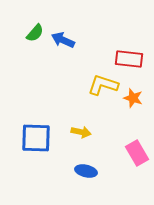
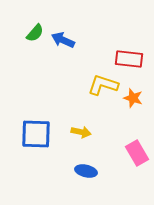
blue square: moved 4 px up
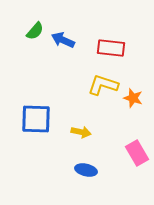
green semicircle: moved 2 px up
red rectangle: moved 18 px left, 11 px up
blue square: moved 15 px up
blue ellipse: moved 1 px up
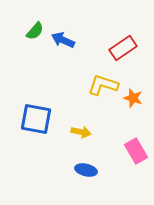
red rectangle: moved 12 px right; rotated 40 degrees counterclockwise
blue square: rotated 8 degrees clockwise
pink rectangle: moved 1 px left, 2 px up
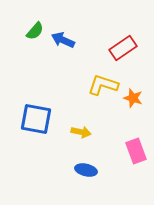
pink rectangle: rotated 10 degrees clockwise
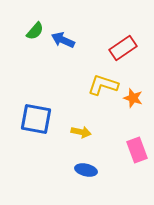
pink rectangle: moved 1 px right, 1 px up
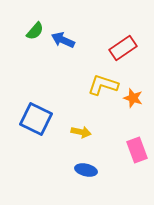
blue square: rotated 16 degrees clockwise
